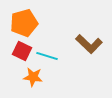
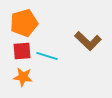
brown L-shape: moved 1 px left, 3 px up
red square: rotated 30 degrees counterclockwise
orange star: moved 10 px left
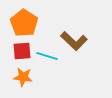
orange pentagon: rotated 24 degrees counterclockwise
brown L-shape: moved 14 px left
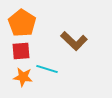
orange pentagon: moved 2 px left
red square: moved 1 px left
cyan line: moved 13 px down
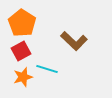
red square: rotated 24 degrees counterclockwise
orange star: rotated 24 degrees counterclockwise
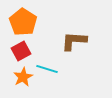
orange pentagon: moved 1 px right, 1 px up
brown L-shape: rotated 140 degrees clockwise
orange star: rotated 12 degrees counterclockwise
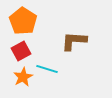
orange pentagon: moved 1 px up
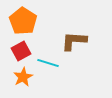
cyan line: moved 1 px right, 6 px up
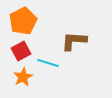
orange pentagon: rotated 12 degrees clockwise
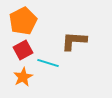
red square: moved 2 px right, 1 px up
